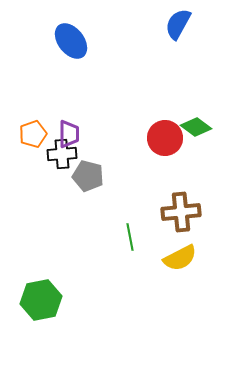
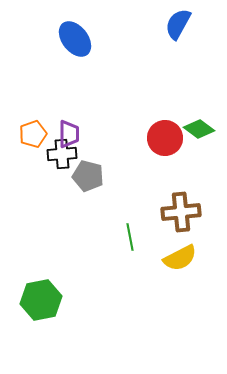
blue ellipse: moved 4 px right, 2 px up
green diamond: moved 3 px right, 2 px down
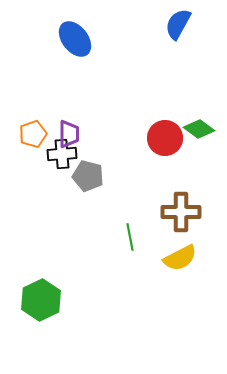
brown cross: rotated 6 degrees clockwise
green hexagon: rotated 15 degrees counterclockwise
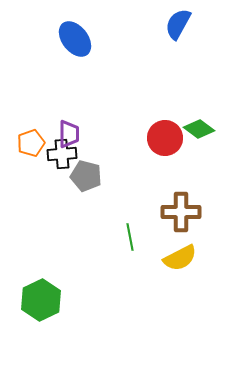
orange pentagon: moved 2 px left, 9 px down
gray pentagon: moved 2 px left
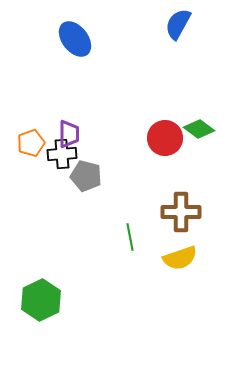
yellow semicircle: rotated 8 degrees clockwise
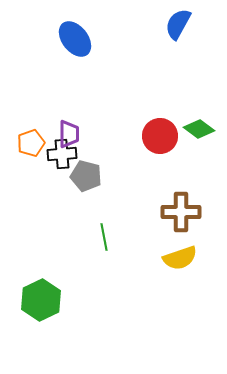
red circle: moved 5 px left, 2 px up
green line: moved 26 px left
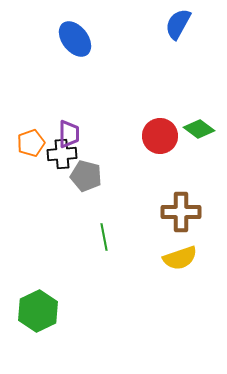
green hexagon: moved 3 px left, 11 px down
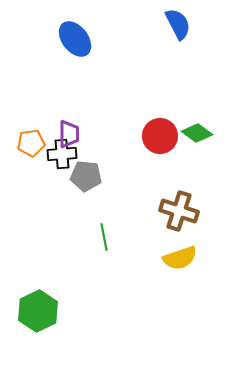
blue semicircle: rotated 124 degrees clockwise
green diamond: moved 2 px left, 4 px down
orange pentagon: rotated 12 degrees clockwise
gray pentagon: rotated 8 degrees counterclockwise
brown cross: moved 2 px left, 1 px up; rotated 18 degrees clockwise
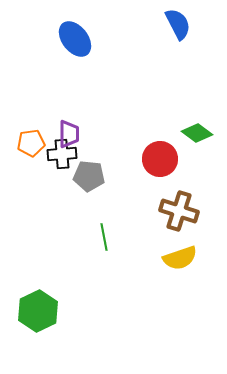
red circle: moved 23 px down
gray pentagon: moved 3 px right
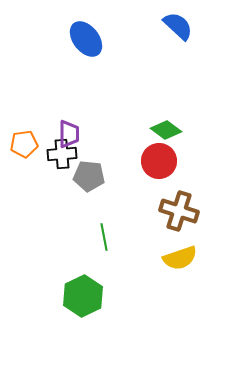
blue semicircle: moved 2 px down; rotated 20 degrees counterclockwise
blue ellipse: moved 11 px right
green diamond: moved 31 px left, 3 px up
orange pentagon: moved 7 px left, 1 px down
red circle: moved 1 px left, 2 px down
green hexagon: moved 45 px right, 15 px up
